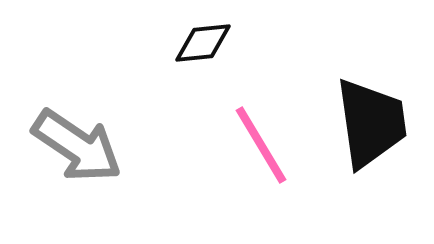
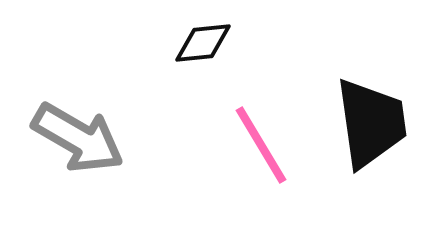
gray arrow: moved 1 px right, 8 px up; rotated 4 degrees counterclockwise
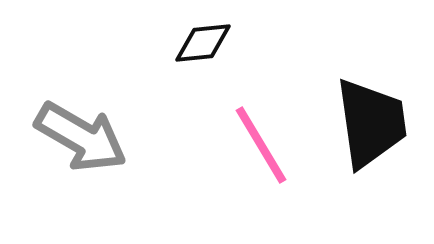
gray arrow: moved 3 px right, 1 px up
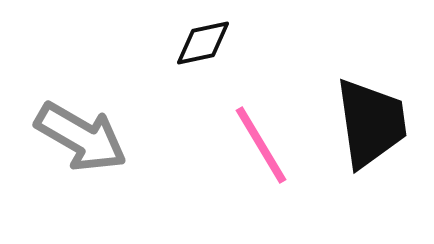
black diamond: rotated 6 degrees counterclockwise
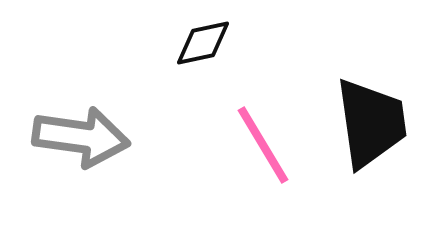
gray arrow: rotated 22 degrees counterclockwise
pink line: moved 2 px right
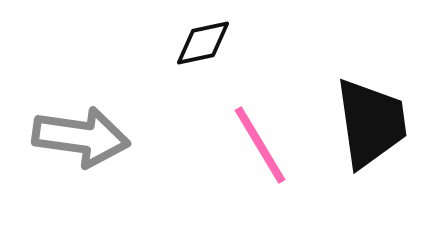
pink line: moved 3 px left
